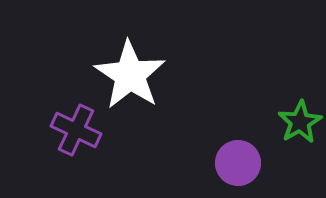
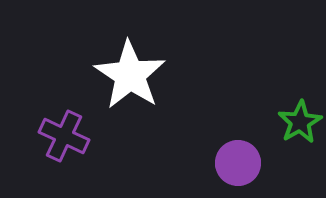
purple cross: moved 12 px left, 6 px down
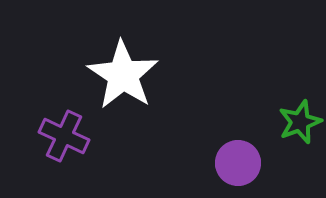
white star: moved 7 px left
green star: rotated 9 degrees clockwise
